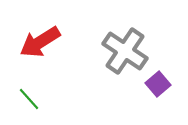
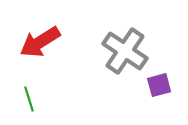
purple square: moved 1 px right, 1 px down; rotated 25 degrees clockwise
green line: rotated 25 degrees clockwise
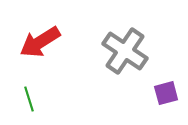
purple square: moved 7 px right, 8 px down
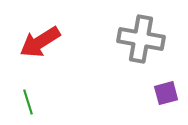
gray cross: moved 16 px right, 12 px up; rotated 24 degrees counterclockwise
green line: moved 1 px left, 3 px down
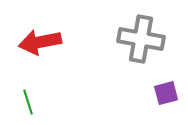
red arrow: rotated 21 degrees clockwise
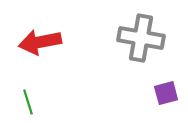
gray cross: moved 1 px up
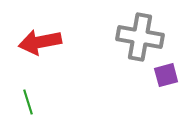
gray cross: moved 1 px left, 1 px up
purple square: moved 18 px up
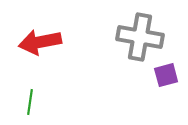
green line: moved 2 px right; rotated 25 degrees clockwise
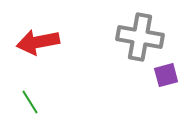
red arrow: moved 2 px left
green line: rotated 40 degrees counterclockwise
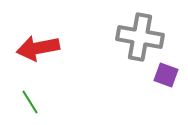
red arrow: moved 6 px down
purple square: rotated 35 degrees clockwise
